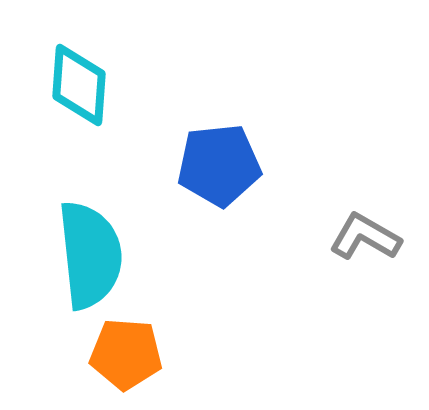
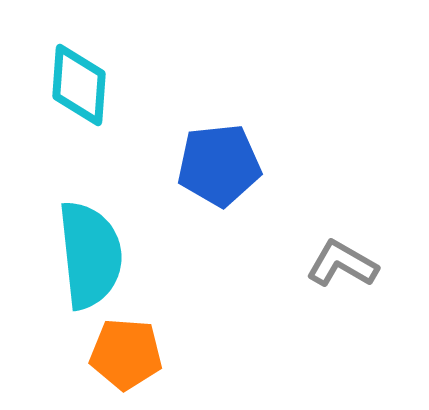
gray L-shape: moved 23 px left, 27 px down
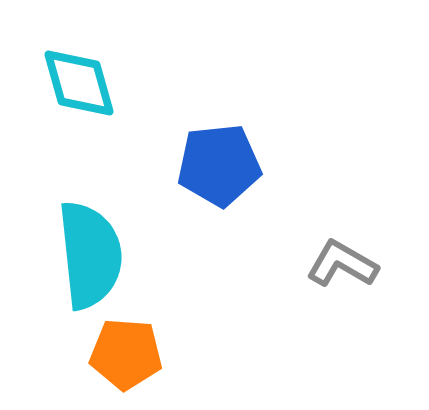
cyan diamond: moved 2 px up; rotated 20 degrees counterclockwise
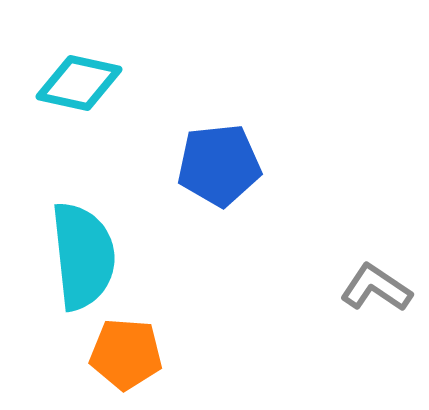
cyan diamond: rotated 62 degrees counterclockwise
cyan semicircle: moved 7 px left, 1 px down
gray L-shape: moved 34 px right, 24 px down; rotated 4 degrees clockwise
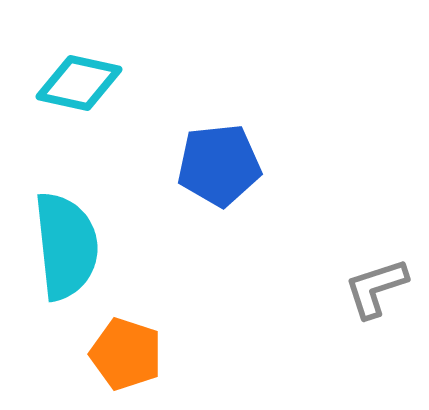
cyan semicircle: moved 17 px left, 10 px up
gray L-shape: rotated 52 degrees counterclockwise
orange pentagon: rotated 14 degrees clockwise
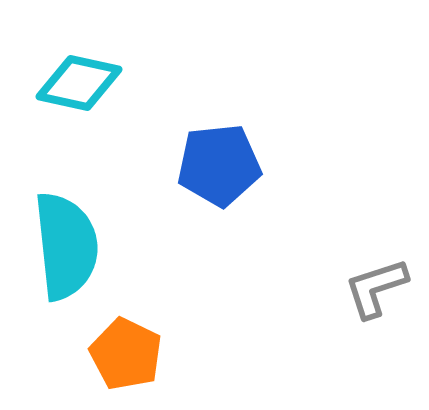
orange pentagon: rotated 8 degrees clockwise
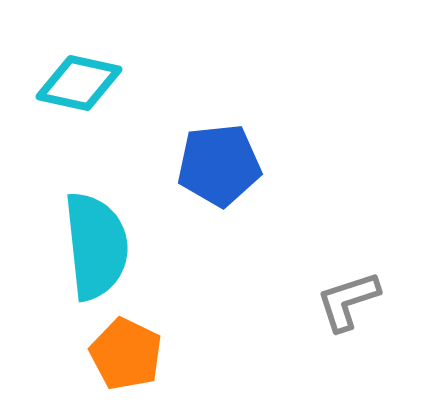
cyan semicircle: moved 30 px right
gray L-shape: moved 28 px left, 13 px down
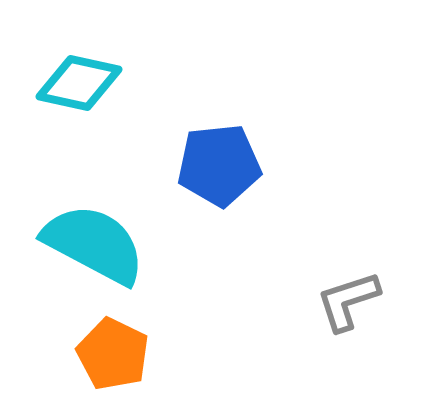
cyan semicircle: moved 2 px left, 2 px up; rotated 56 degrees counterclockwise
orange pentagon: moved 13 px left
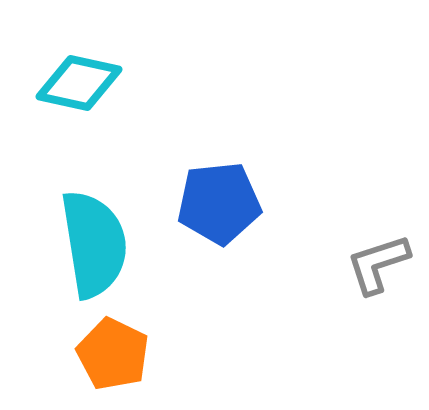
blue pentagon: moved 38 px down
cyan semicircle: rotated 53 degrees clockwise
gray L-shape: moved 30 px right, 37 px up
